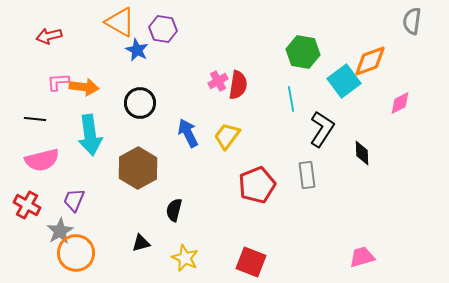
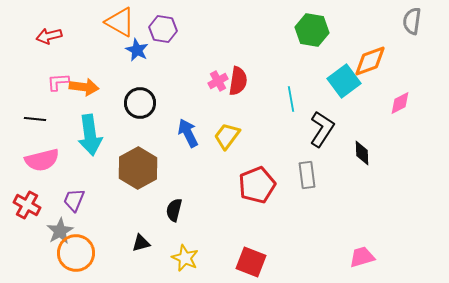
green hexagon: moved 9 px right, 22 px up
red semicircle: moved 4 px up
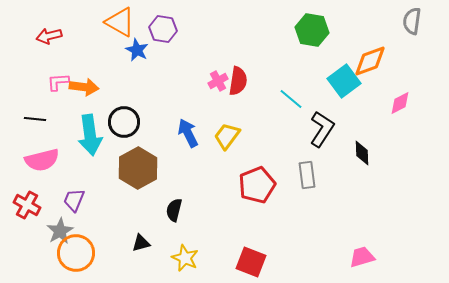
cyan line: rotated 40 degrees counterclockwise
black circle: moved 16 px left, 19 px down
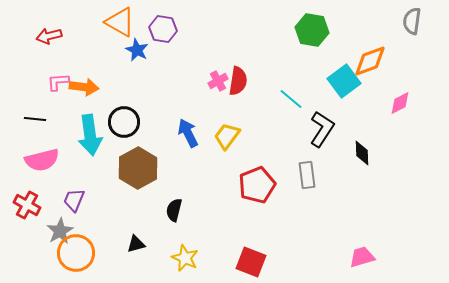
black triangle: moved 5 px left, 1 px down
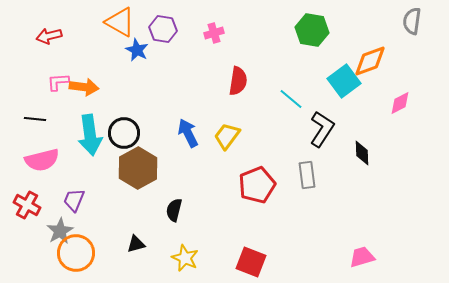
pink cross: moved 4 px left, 48 px up; rotated 12 degrees clockwise
black circle: moved 11 px down
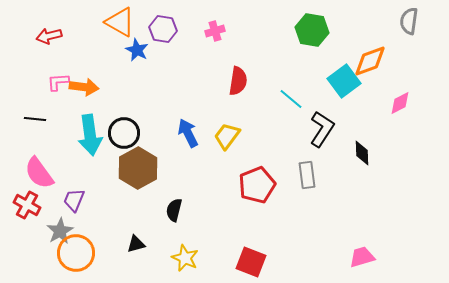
gray semicircle: moved 3 px left
pink cross: moved 1 px right, 2 px up
pink semicircle: moved 3 px left, 13 px down; rotated 68 degrees clockwise
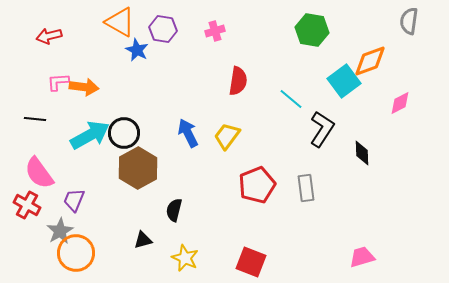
cyan arrow: rotated 111 degrees counterclockwise
gray rectangle: moved 1 px left, 13 px down
black triangle: moved 7 px right, 4 px up
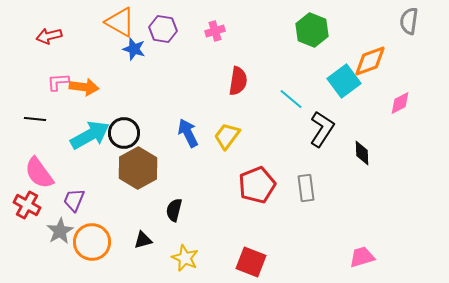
green hexagon: rotated 12 degrees clockwise
blue star: moved 3 px left, 1 px up; rotated 10 degrees counterclockwise
orange circle: moved 16 px right, 11 px up
